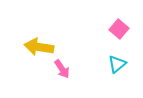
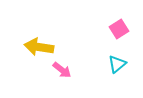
pink square: rotated 18 degrees clockwise
pink arrow: moved 1 px down; rotated 18 degrees counterclockwise
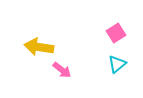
pink square: moved 3 px left, 4 px down
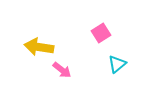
pink square: moved 15 px left
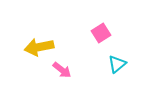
yellow arrow: rotated 20 degrees counterclockwise
